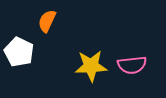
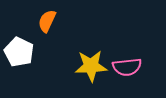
pink semicircle: moved 5 px left, 2 px down
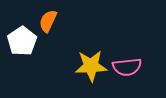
orange semicircle: moved 1 px right
white pentagon: moved 3 px right, 11 px up; rotated 12 degrees clockwise
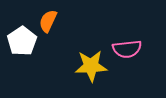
pink semicircle: moved 18 px up
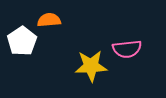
orange semicircle: moved 1 px right, 1 px up; rotated 60 degrees clockwise
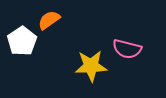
orange semicircle: rotated 30 degrees counterclockwise
pink semicircle: rotated 20 degrees clockwise
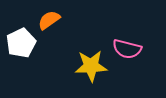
white pentagon: moved 1 px left, 2 px down; rotated 8 degrees clockwise
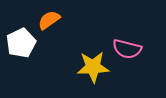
yellow star: moved 2 px right, 1 px down
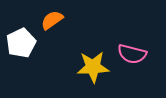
orange semicircle: moved 3 px right
pink semicircle: moved 5 px right, 5 px down
